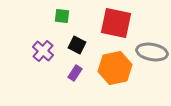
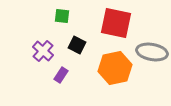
purple rectangle: moved 14 px left, 2 px down
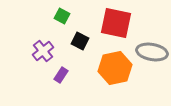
green square: rotated 21 degrees clockwise
black square: moved 3 px right, 4 px up
purple cross: rotated 10 degrees clockwise
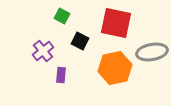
gray ellipse: rotated 20 degrees counterclockwise
purple rectangle: rotated 28 degrees counterclockwise
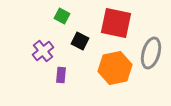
gray ellipse: moved 1 px left, 1 px down; rotated 64 degrees counterclockwise
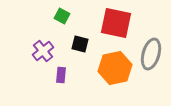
black square: moved 3 px down; rotated 12 degrees counterclockwise
gray ellipse: moved 1 px down
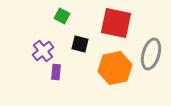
purple rectangle: moved 5 px left, 3 px up
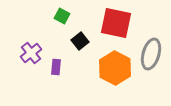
black square: moved 3 px up; rotated 36 degrees clockwise
purple cross: moved 12 px left, 2 px down
orange hexagon: rotated 20 degrees counterclockwise
purple rectangle: moved 5 px up
